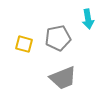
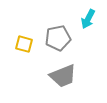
cyan arrow: rotated 36 degrees clockwise
gray trapezoid: moved 2 px up
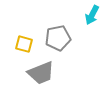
cyan arrow: moved 4 px right, 4 px up
gray trapezoid: moved 22 px left, 3 px up
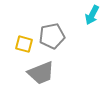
gray pentagon: moved 6 px left, 2 px up
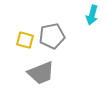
cyan arrow: rotated 12 degrees counterclockwise
yellow square: moved 1 px right, 4 px up
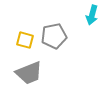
gray pentagon: moved 2 px right
gray trapezoid: moved 12 px left
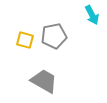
cyan arrow: rotated 42 degrees counterclockwise
gray trapezoid: moved 15 px right, 8 px down; rotated 128 degrees counterclockwise
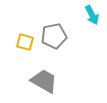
yellow square: moved 2 px down
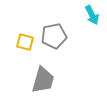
gray trapezoid: moved 1 px left, 1 px up; rotated 76 degrees clockwise
